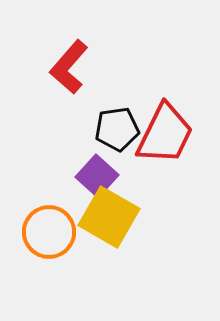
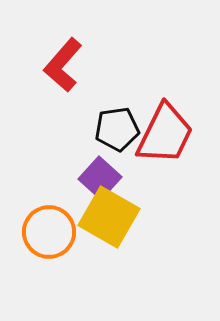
red L-shape: moved 6 px left, 2 px up
purple square: moved 3 px right, 2 px down
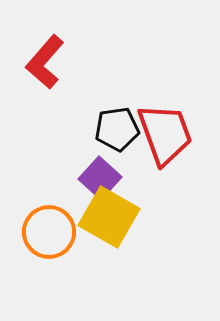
red L-shape: moved 18 px left, 3 px up
red trapezoid: rotated 46 degrees counterclockwise
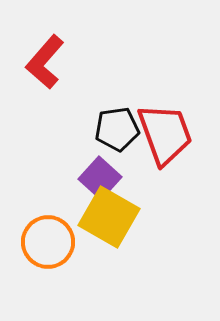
orange circle: moved 1 px left, 10 px down
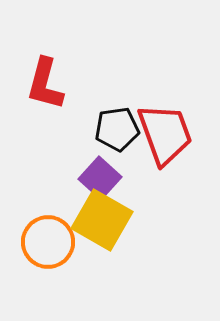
red L-shape: moved 22 px down; rotated 26 degrees counterclockwise
yellow square: moved 7 px left, 3 px down
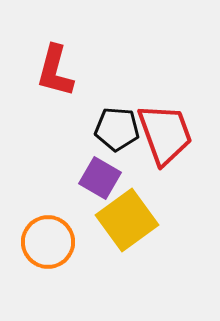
red L-shape: moved 10 px right, 13 px up
black pentagon: rotated 12 degrees clockwise
purple square: rotated 12 degrees counterclockwise
yellow square: moved 25 px right; rotated 24 degrees clockwise
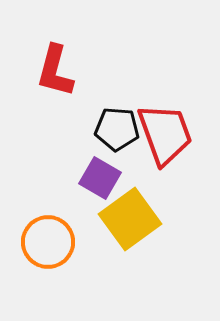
yellow square: moved 3 px right, 1 px up
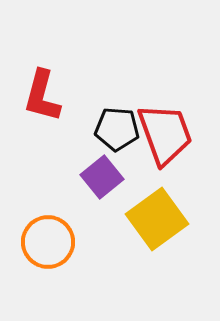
red L-shape: moved 13 px left, 25 px down
purple square: moved 2 px right, 1 px up; rotated 21 degrees clockwise
yellow square: moved 27 px right
